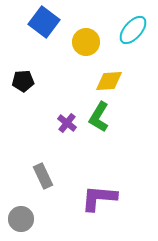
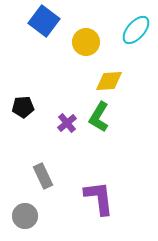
blue square: moved 1 px up
cyan ellipse: moved 3 px right
black pentagon: moved 26 px down
purple cross: rotated 12 degrees clockwise
purple L-shape: rotated 78 degrees clockwise
gray circle: moved 4 px right, 3 px up
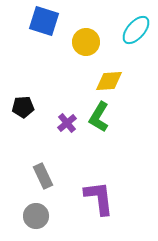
blue square: rotated 20 degrees counterclockwise
gray circle: moved 11 px right
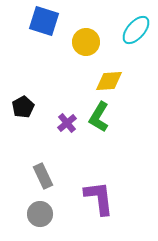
black pentagon: rotated 25 degrees counterclockwise
gray circle: moved 4 px right, 2 px up
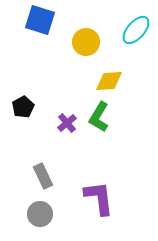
blue square: moved 4 px left, 1 px up
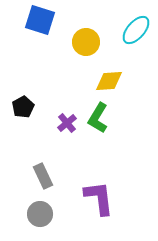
green L-shape: moved 1 px left, 1 px down
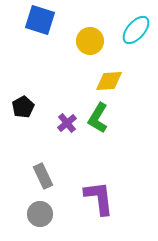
yellow circle: moved 4 px right, 1 px up
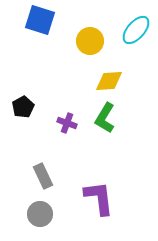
green L-shape: moved 7 px right
purple cross: rotated 30 degrees counterclockwise
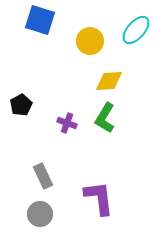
black pentagon: moved 2 px left, 2 px up
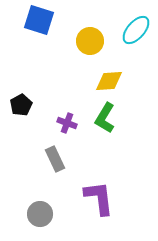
blue square: moved 1 px left
gray rectangle: moved 12 px right, 17 px up
